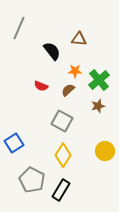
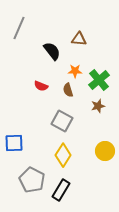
brown semicircle: rotated 64 degrees counterclockwise
blue square: rotated 30 degrees clockwise
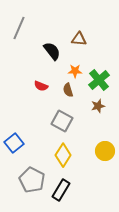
blue square: rotated 36 degrees counterclockwise
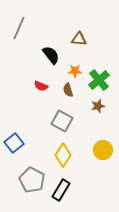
black semicircle: moved 1 px left, 4 px down
yellow circle: moved 2 px left, 1 px up
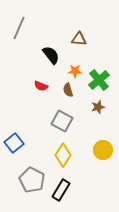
brown star: moved 1 px down
